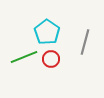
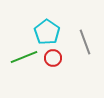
gray line: rotated 35 degrees counterclockwise
red circle: moved 2 px right, 1 px up
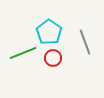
cyan pentagon: moved 2 px right
green line: moved 1 px left, 4 px up
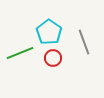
gray line: moved 1 px left
green line: moved 3 px left
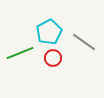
cyan pentagon: rotated 10 degrees clockwise
gray line: rotated 35 degrees counterclockwise
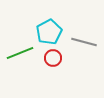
gray line: rotated 20 degrees counterclockwise
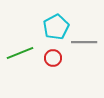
cyan pentagon: moved 7 px right, 5 px up
gray line: rotated 15 degrees counterclockwise
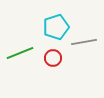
cyan pentagon: rotated 10 degrees clockwise
gray line: rotated 10 degrees counterclockwise
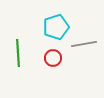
gray line: moved 2 px down
green line: moved 2 px left; rotated 72 degrees counterclockwise
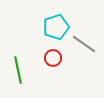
gray line: rotated 45 degrees clockwise
green line: moved 17 px down; rotated 8 degrees counterclockwise
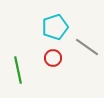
cyan pentagon: moved 1 px left
gray line: moved 3 px right, 3 px down
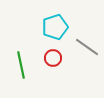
green line: moved 3 px right, 5 px up
